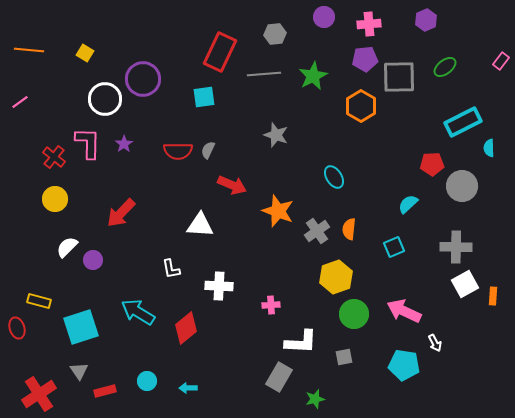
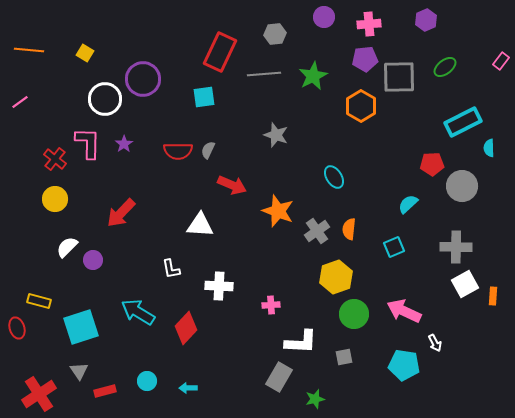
red cross at (54, 157): moved 1 px right, 2 px down
red diamond at (186, 328): rotated 8 degrees counterclockwise
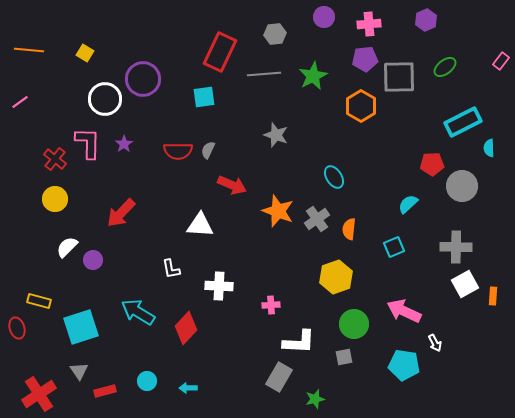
gray cross at (317, 231): moved 12 px up
green circle at (354, 314): moved 10 px down
white L-shape at (301, 342): moved 2 px left
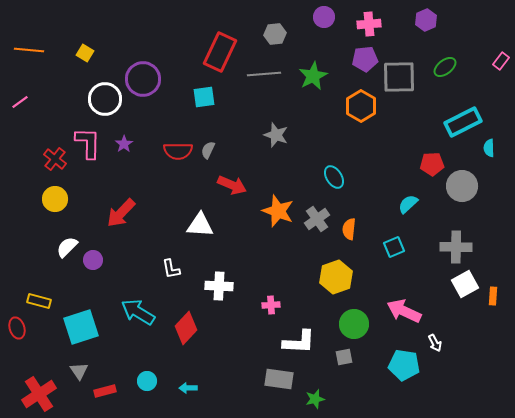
gray rectangle at (279, 377): moved 2 px down; rotated 68 degrees clockwise
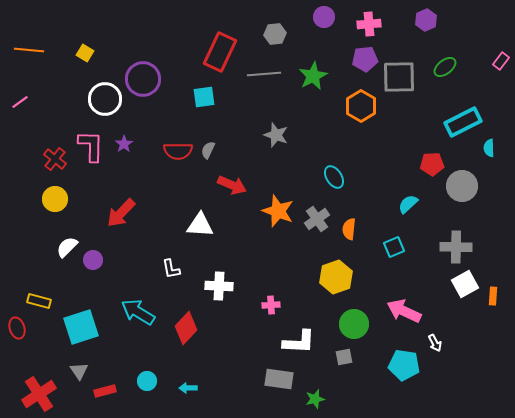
pink L-shape at (88, 143): moved 3 px right, 3 px down
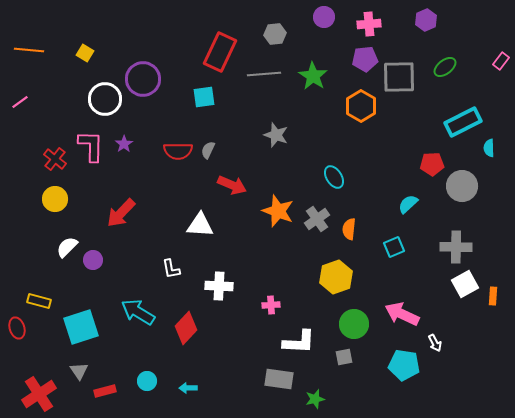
green star at (313, 76): rotated 12 degrees counterclockwise
pink arrow at (404, 311): moved 2 px left, 3 px down
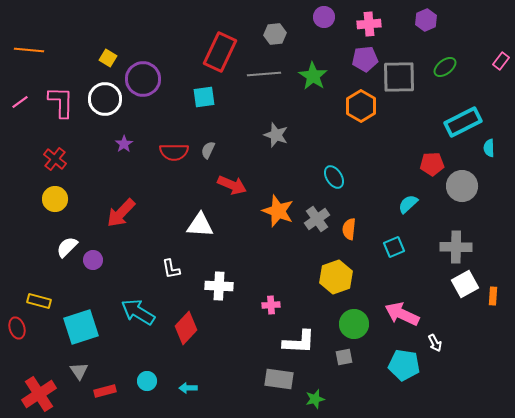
yellow square at (85, 53): moved 23 px right, 5 px down
pink L-shape at (91, 146): moved 30 px left, 44 px up
red semicircle at (178, 151): moved 4 px left, 1 px down
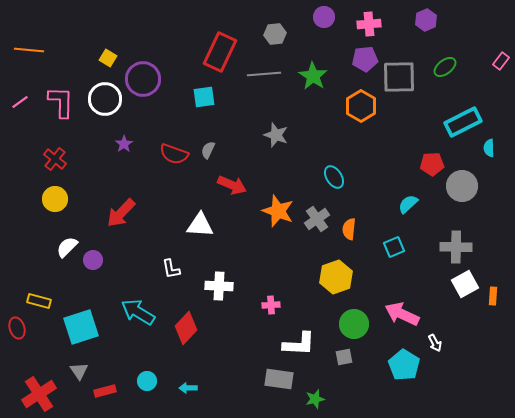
red semicircle at (174, 152): moved 2 px down; rotated 20 degrees clockwise
white L-shape at (299, 342): moved 2 px down
cyan pentagon at (404, 365): rotated 24 degrees clockwise
